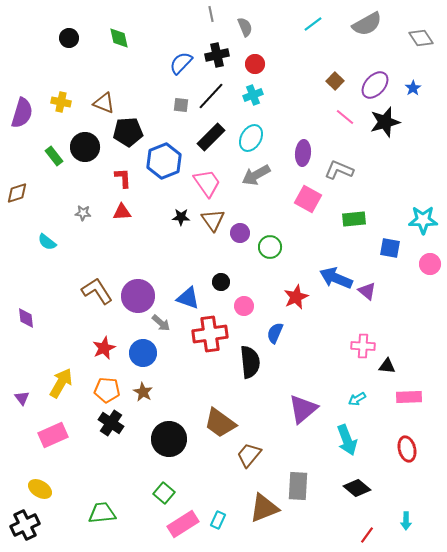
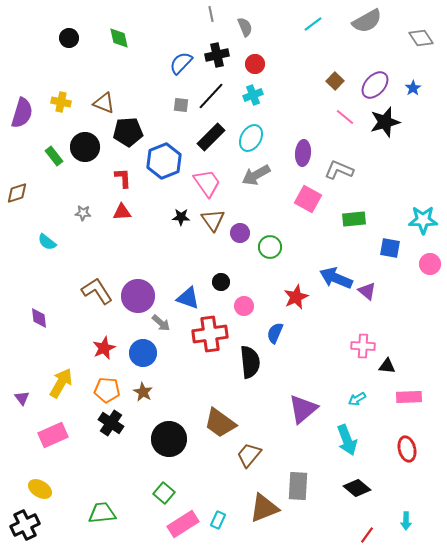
gray semicircle at (367, 24): moved 3 px up
purple diamond at (26, 318): moved 13 px right
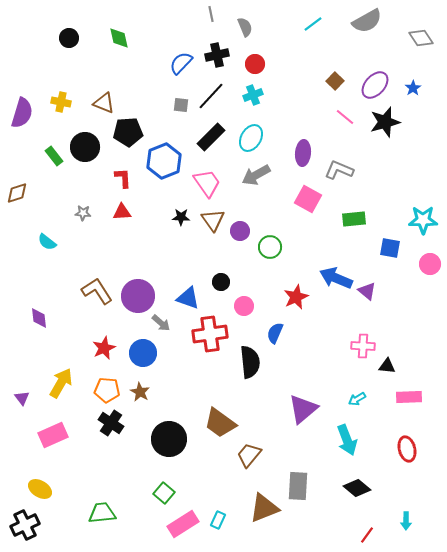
purple circle at (240, 233): moved 2 px up
brown star at (143, 392): moved 3 px left
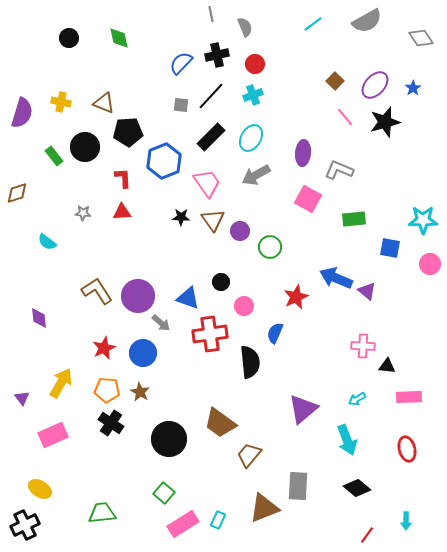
pink line at (345, 117): rotated 12 degrees clockwise
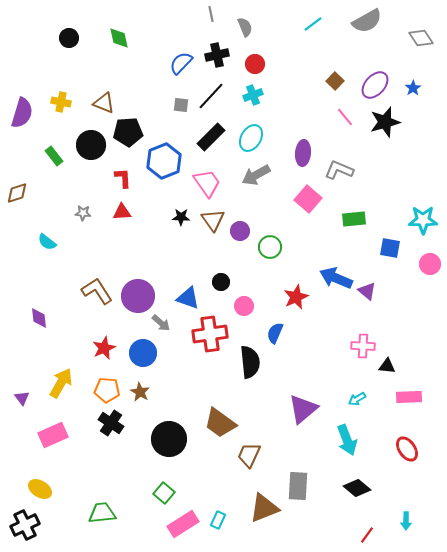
black circle at (85, 147): moved 6 px right, 2 px up
pink square at (308, 199): rotated 12 degrees clockwise
red ellipse at (407, 449): rotated 20 degrees counterclockwise
brown trapezoid at (249, 455): rotated 16 degrees counterclockwise
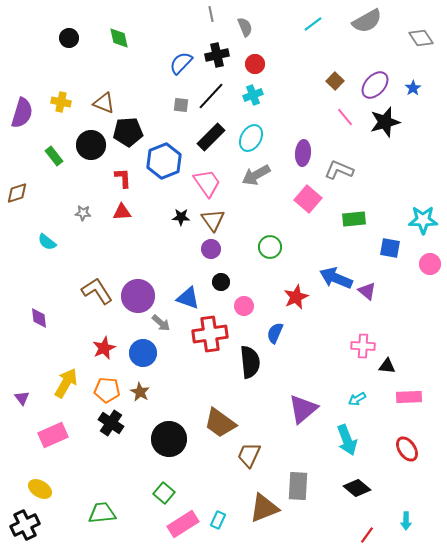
purple circle at (240, 231): moved 29 px left, 18 px down
yellow arrow at (61, 383): moved 5 px right
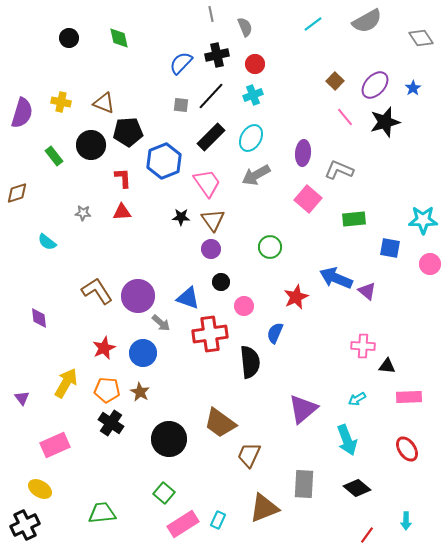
pink rectangle at (53, 435): moved 2 px right, 10 px down
gray rectangle at (298, 486): moved 6 px right, 2 px up
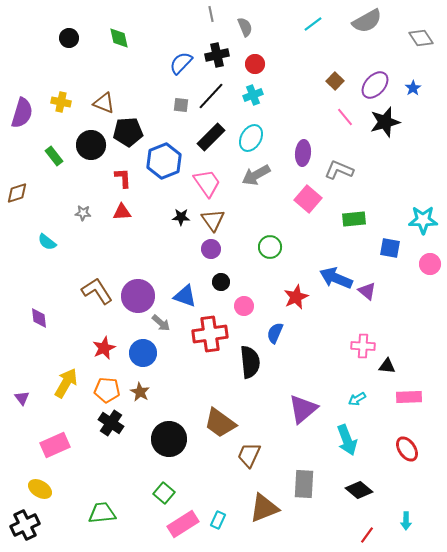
blue triangle at (188, 298): moved 3 px left, 2 px up
black diamond at (357, 488): moved 2 px right, 2 px down
